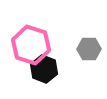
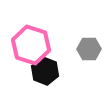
black hexagon: moved 1 px right, 2 px down
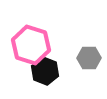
gray hexagon: moved 9 px down
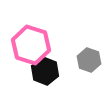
gray hexagon: moved 2 px down; rotated 20 degrees clockwise
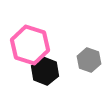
pink hexagon: moved 1 px left
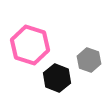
black hexagon: moved 12 px right, 7 px down
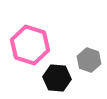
black hexagon: rotated 16 degrees counterclockwise
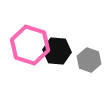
black hexagon: moved 27 px up
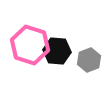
gray hexagon: rotated 20 degrees clockwise
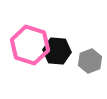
gray hexagon: moved 1 px right, 1 px down
